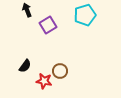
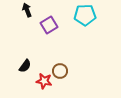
cyan pentagon: rotated 15 degrees clockwise
purple square: moved 1 px right
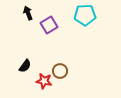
black arrow: moved 1 px right, 3 px down
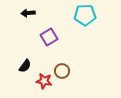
black arrow: rotated 72 degrees counterclockwise
purple square: moved 12 px down
brown circle: moved 2 px right
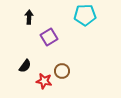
black arrow: moved 1 px right, 4 px down; rotated 96 degrees clockwise
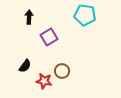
cyan pentagon: rotated 10 degrees clockwise
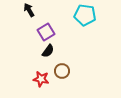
black arrow: moved 7 px up; rotated 32 degrees counterclockwise
purple square: moved 3 px left, 5 px up
black semicircle: moved 23 px right, 15 px up
red star: moved 3 px left, 2 px up
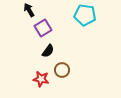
purple square: moved 3 px left, 4 px up
brown circle: moved 1 px up
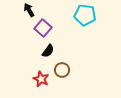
purple square: rotated 18 degrees counterclockwise
red star: rotated 14 degrees clockwise
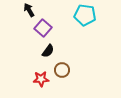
red star: rotated 28 degrees counterclockwise
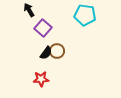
black semicircle: moved 2 px left, 2 px down
brown circle: moved 5 px left, 19 px up
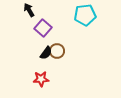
cyan pentagon: rotated 15 degrees counterclockwise
